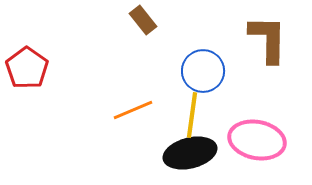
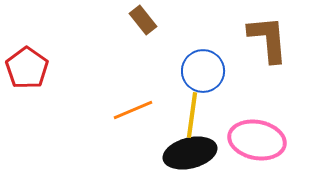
brown L-shape: rotated 6 degrees counterclockwise
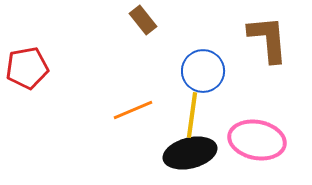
red pentagon: rotated 27 degrees clockwise
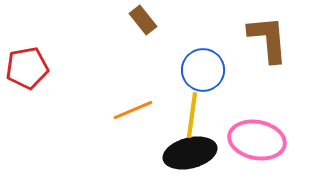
blue circle: moved 1 px up
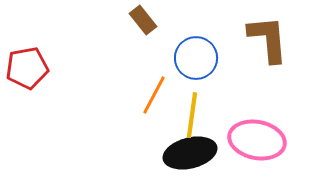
blue circle: moved 7 px left, 12 px up
orange line: moved 21 px right, 15 px up; rotated 39 degrees counterclockwise
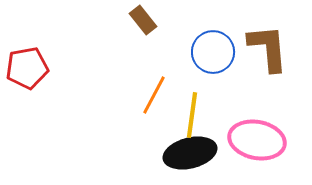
brown L-shape: moved 9 px down
blue circle: moved 17 px right, 6 px up
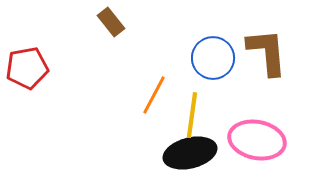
brown rectangle: moved 32 px left, 2 px down
brown L-shape: moved 1 px left, 4 px down
blue circle: moved 6 px down
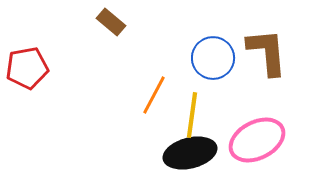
brown rectangle: rotated 12 degrees counterclockwise
pink ellipse: rotated 38 degrees counterclockwise
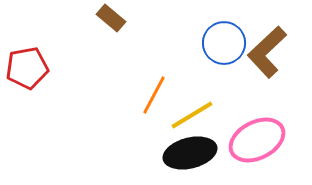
brown rectangle: moved 4 px up
brown L-shape: rotated 128 degrees counterclockwise
blue circle: moved 11 px right, 15 px up
yellow line: rotated 51 degrees clockwise
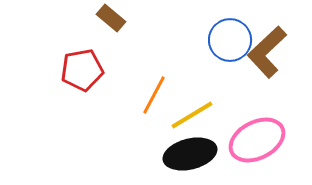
blue circle: moved 6 px right, 3 px up
red pentagon: moved 55 px right, 2 px down
black ellipse: moved 1 px down
